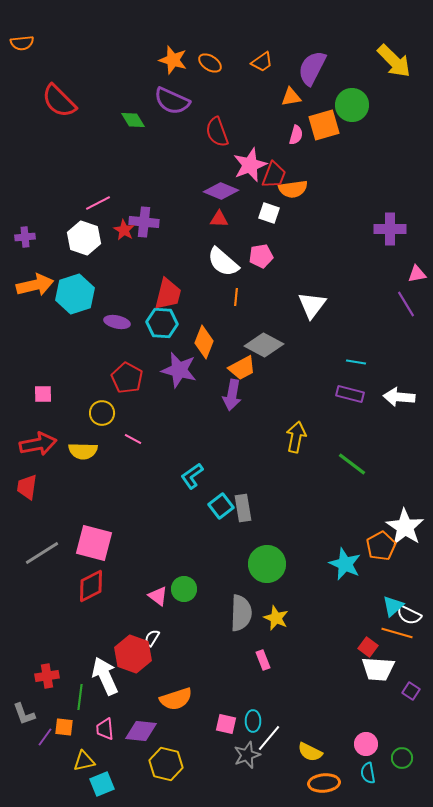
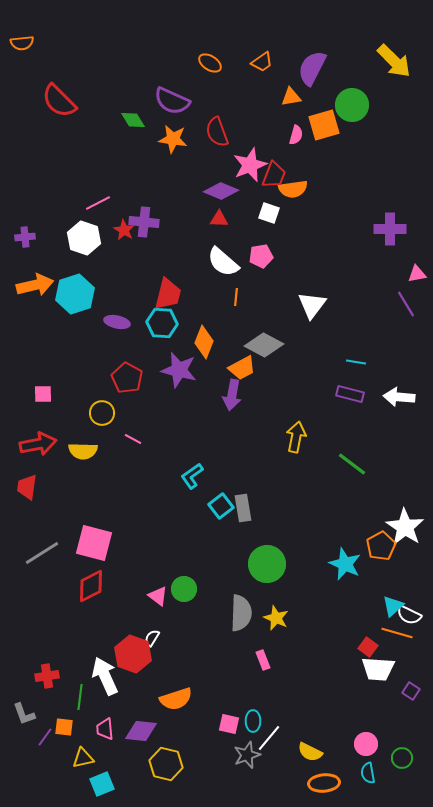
orange star at (173, 60): moved 79 px down; rotated 8 degrees counterclockwise
pink square at (226, 724): moved 3 px right
yellow triangle at (84, 761): moved 1 px left, 3 px up
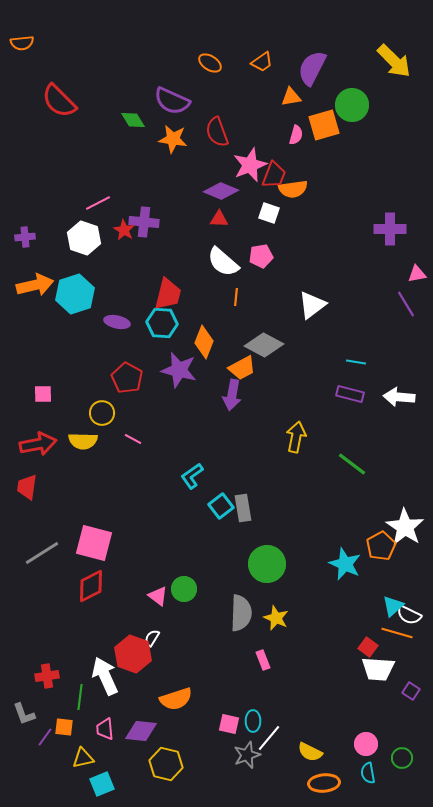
white triangle at (312, 305): rotated 16 degrees clockwise
yellow semicircle at (83, 451): moved 10 px up
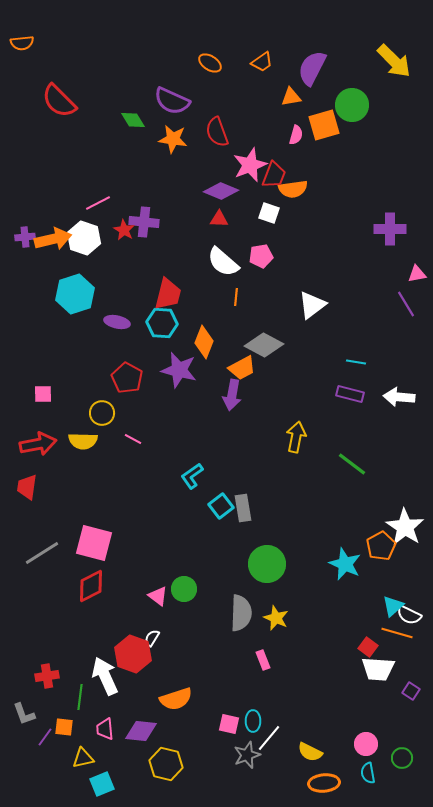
orange arrow at (35, 285): moved 18 px right, 46 px up
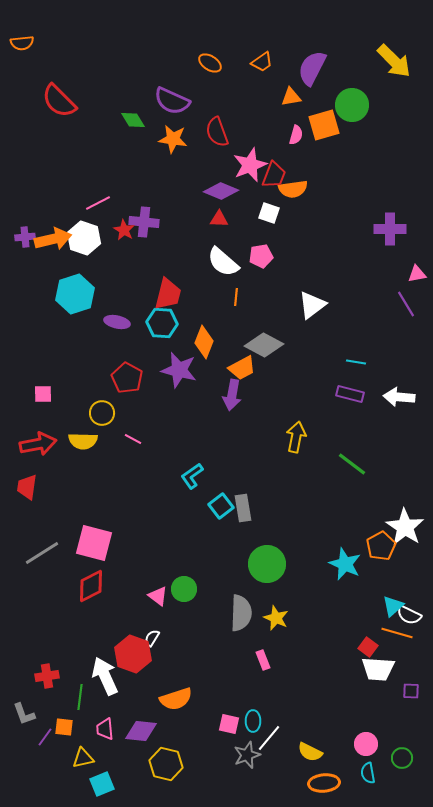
purple square at (411, 691): rotated 30 degrees counterclockwise
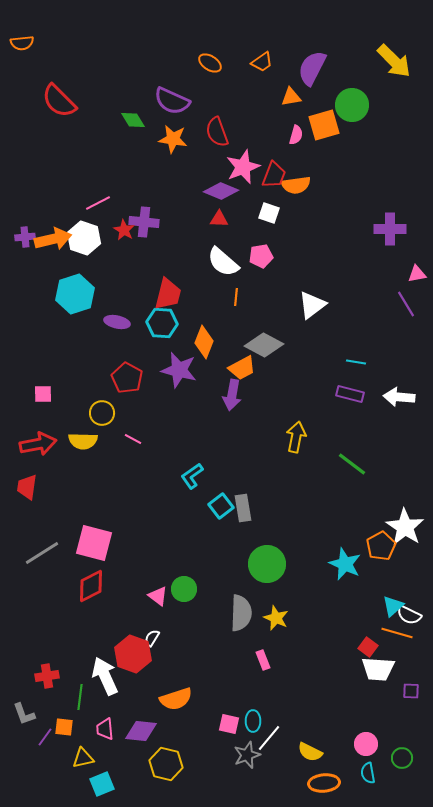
pink star at (250, 165): moved 7 px left, 2 px down
orange semicircle at (293, 189): moved 3 px right, 4 px up
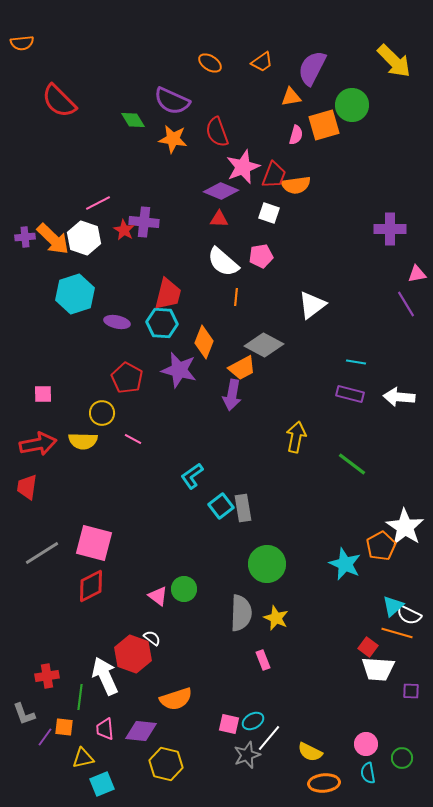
orange arrow at (53, 239): rotated 57 degrees clockwise
white semicircle at (152, 638): rotated 96 degrees clockwise
cyan ellipse at (253, 721): rotated 60 degrees clockwise
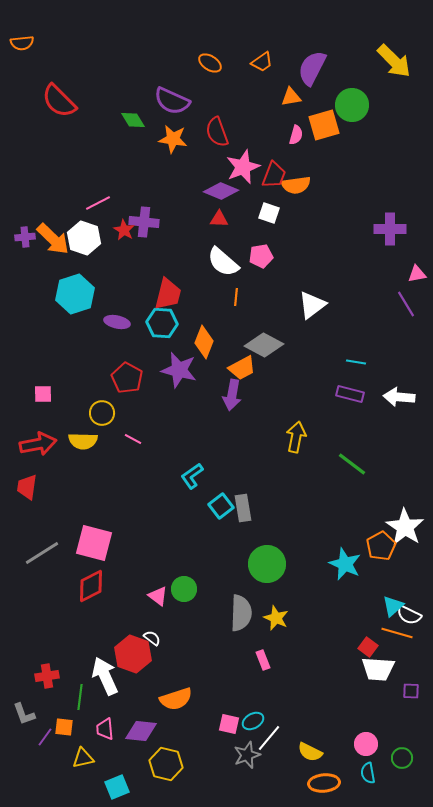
cyan square at (102, 784): moved 15 px right, 3 px down
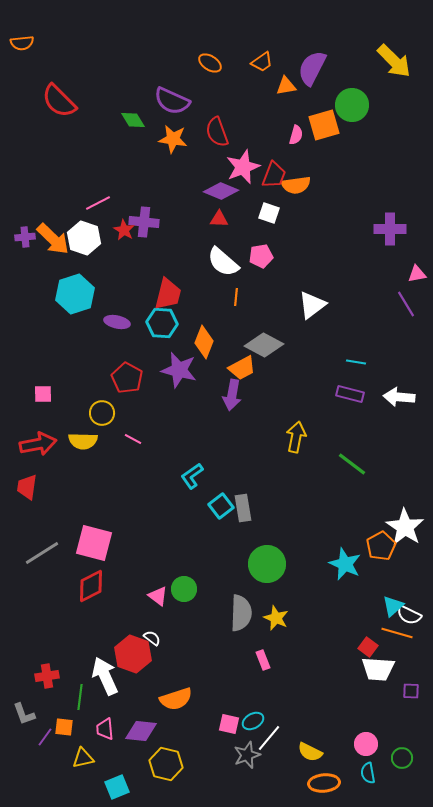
orange triangle at (291, 97): moved 5 px left, 11 px up
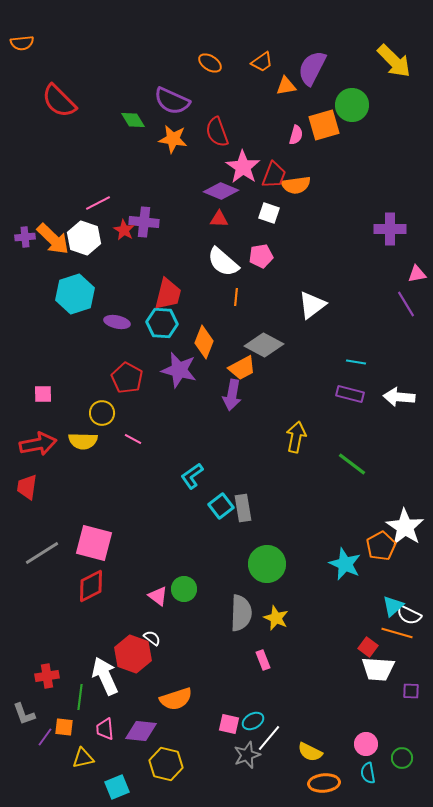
pink star at (243, 167): rotated 16 degrees counterclockwise
